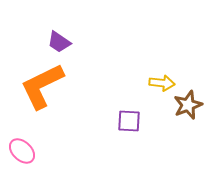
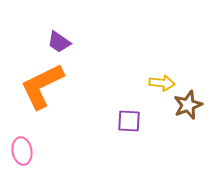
pink ellipse: rotated 36 degrees clockwise
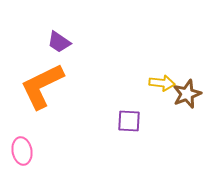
brown star: moved 1 px left, 11 px up
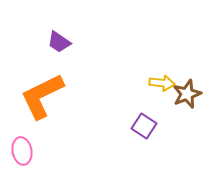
orange L-shape: moved 10 px down
purple square: moved 15 px right, 5 px down; rotated 30 degrees clockwise
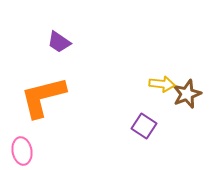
yellow arrow: moved 1 px down
orange L-shape: moved 1 px right, 1 px down; rotated 12 degrees clockwise
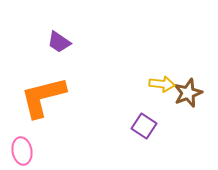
brown star: moved 1 px right, 1 px up
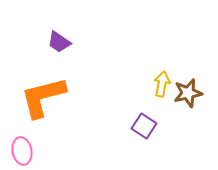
yellow arrow: rotated 85 degrees counterclockwise
brown star: rotated 8 degrees clockwise
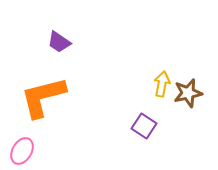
pink ellipse: rotated 40 degrees clockwise
